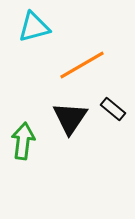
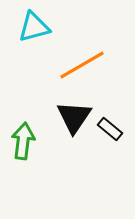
black rectangle: moved 3 px left, 20 px down
black triangle: moved 4 px right, 1 px up
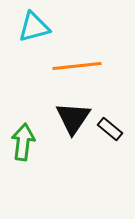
orange line: moved 5 px left, 1 px down; rotated 24 degrees clockwise
black triangle: moved 1 px left, 1 px down
green arrow: moved 1 px down
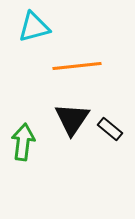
black triangle: moved 1 px left, 1 px down
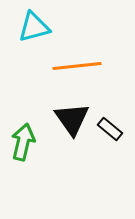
black triangle: rotated 9 degrees counterclockwise
green arrow: rotated 6 degrees clockwise
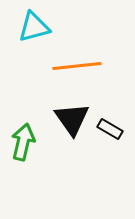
black rectangle: rotated 10 degrees counterclockwise
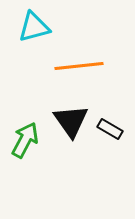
orange line: moved 2 px right
black triangle: moved 1 px left, 2 px down
green arrow: moved 2 px right, 2 px up; rotated 15 degrees clockwise
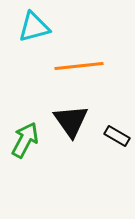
black rectangle: moved 7 px right, 7 px down
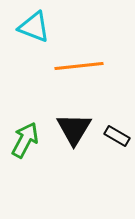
cyan triangle: rotated 36 degrees clockwise
black triangle: moved 3 px right, 8 px down; rotated 6 degrees clockwise
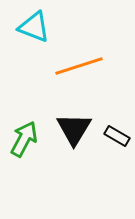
orange line: rotated 12 degrees counterclockwise
green arrow: moved 1 px left, 1 px up
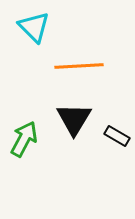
cyan triangle: rotated 24 degrees clockwise
orange line: rotated 15 degrees clockwise
black triangle: moved 10 px up
